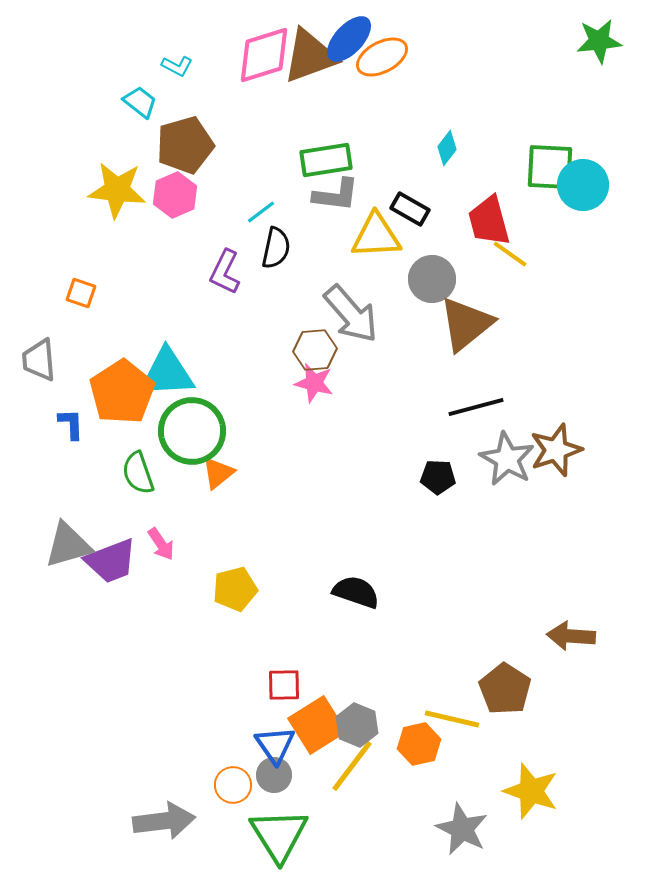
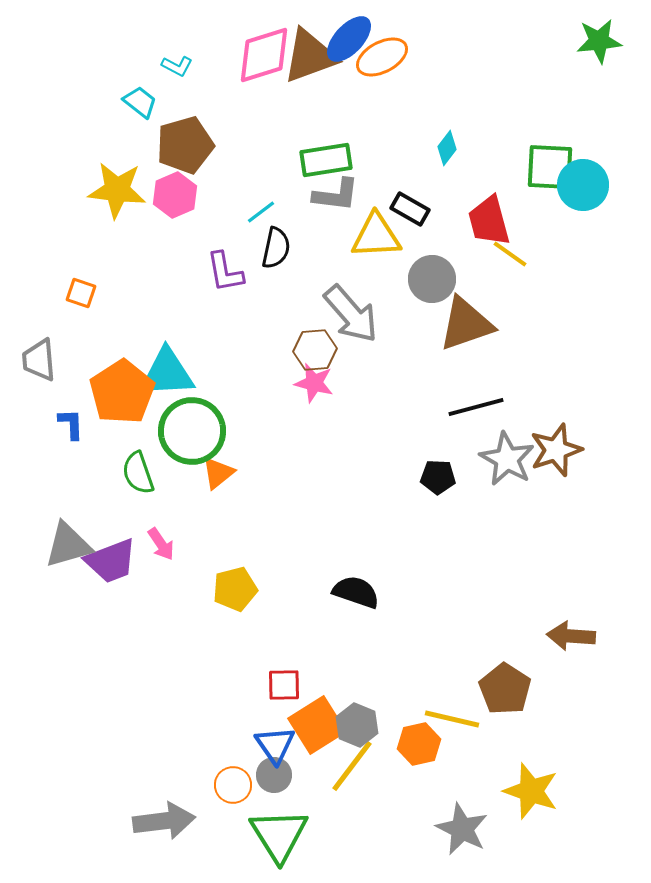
purple L-shape at (225, 272): rotated 36 degrees counterclockwise
brown triangle at (466, 324): rotated 20 degrees clockwise
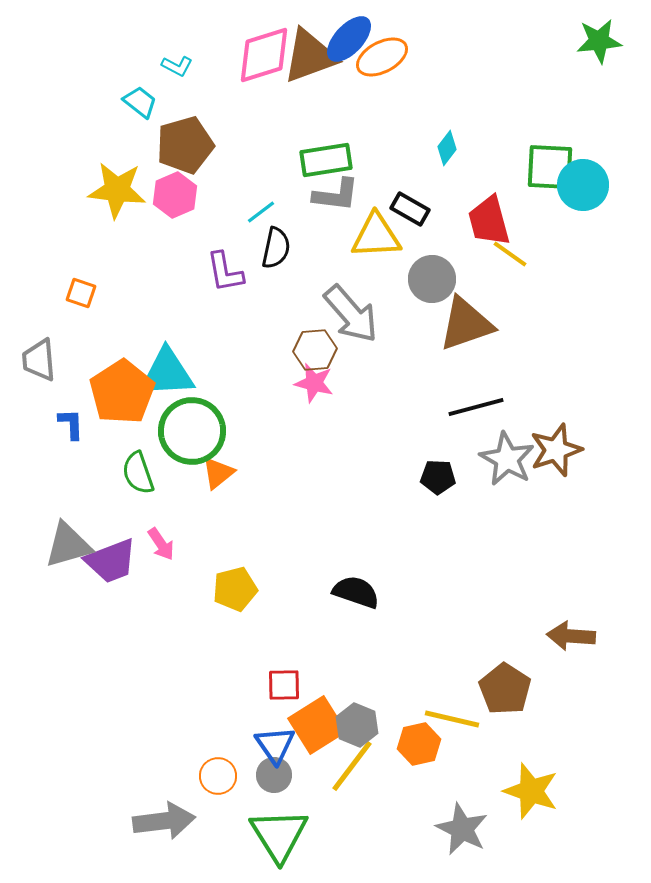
orange circle at (233, 785): moved 15 px left, 9 px up
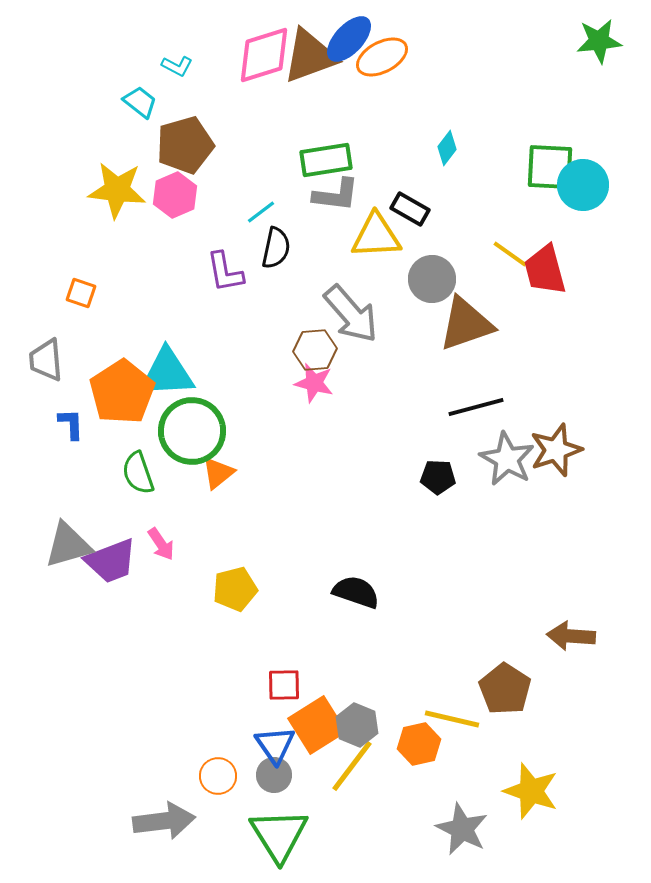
red trapezoid at (489, 221): moved 56 px right, 49 px down
gray trapezoid at (39, 360): moved 7 px right
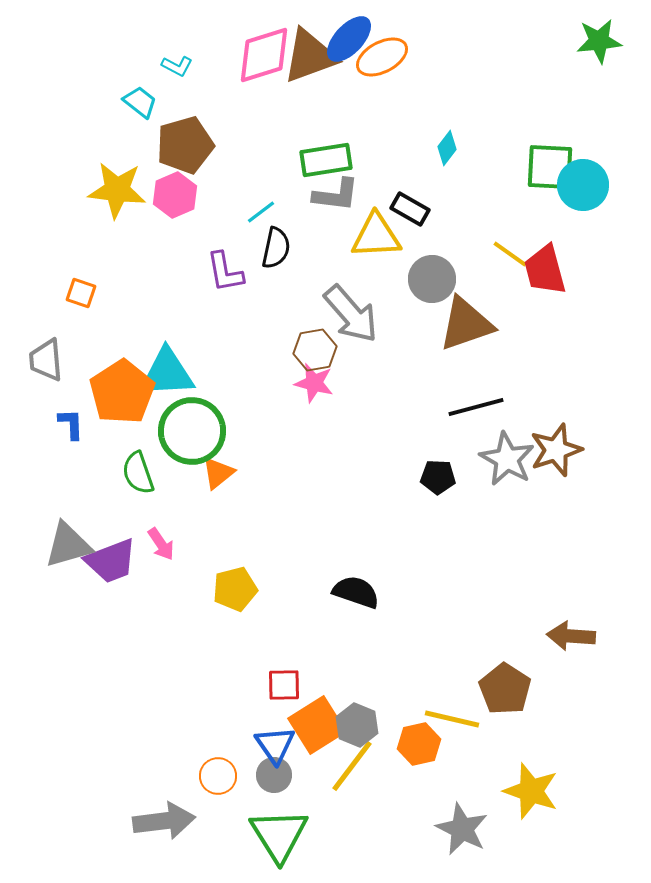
brown hexagon at (315, 350): rotated 6 degrees counterclockwise
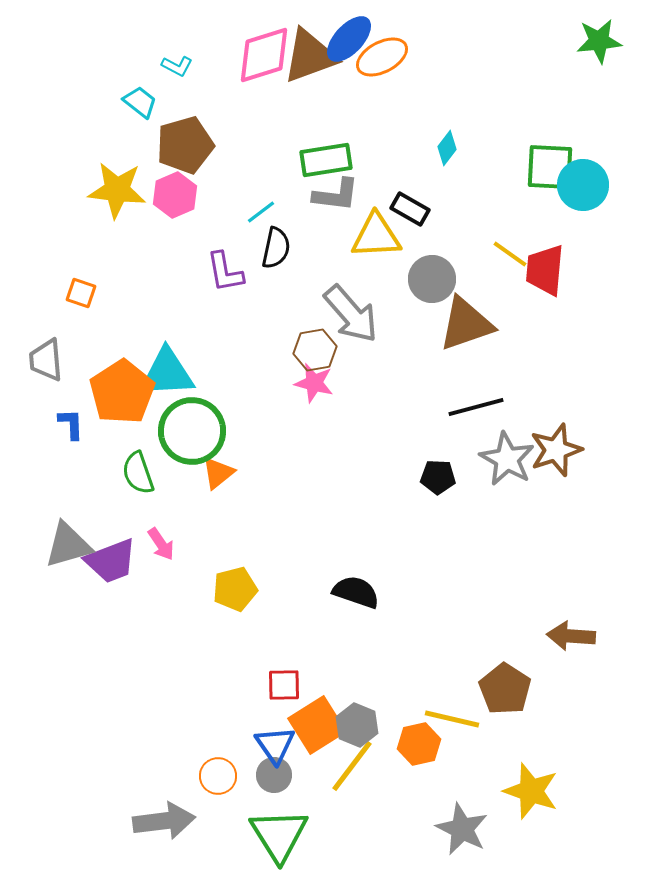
red trapezoid at (545, 270): rotated 20 degrees clockwise
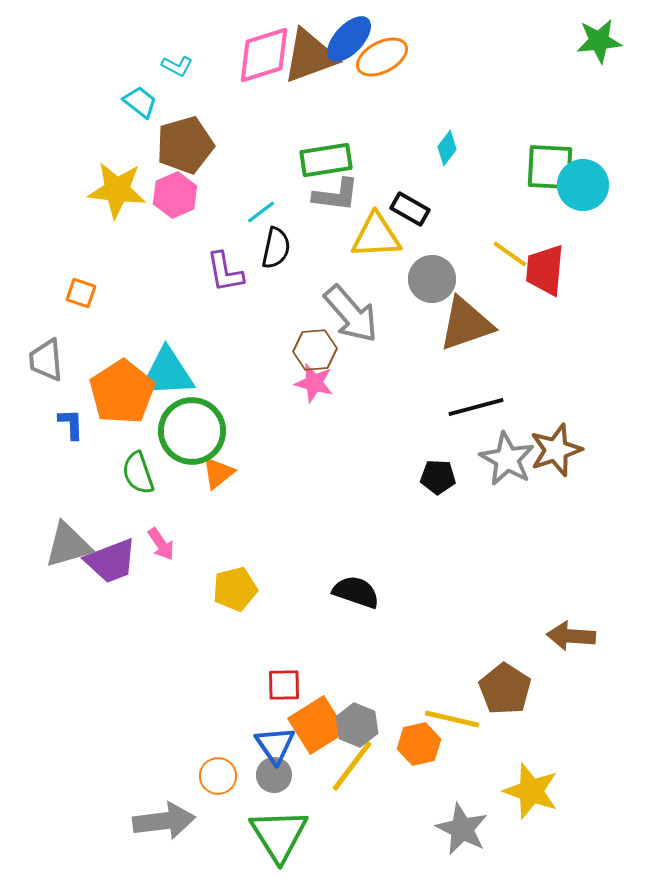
brown hexagon at (315, 350): rotated 6 degrees clockwise
